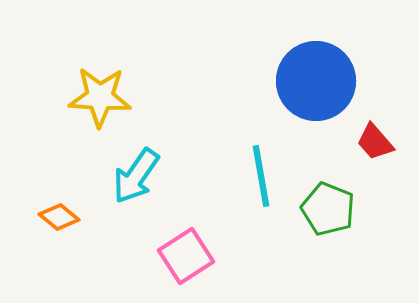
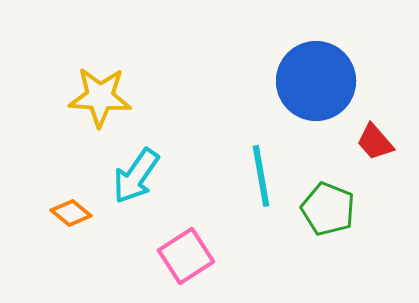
orange diamond: moved 12 px right, 4 px up
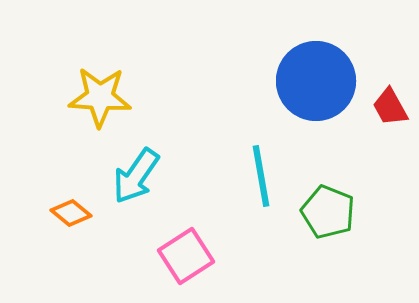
red trapezoid: moved 15 px right, 35 px up; rotated 12 degrees clockwise
green pentagon: moved 3 px down
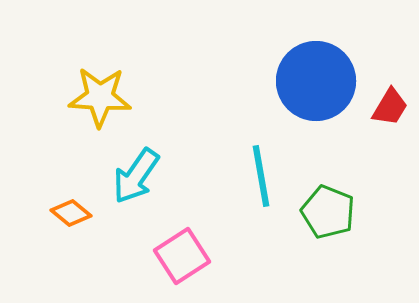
red trapezoid: rotated 120 degrees counterclockwise
pink square: moved 4 px left
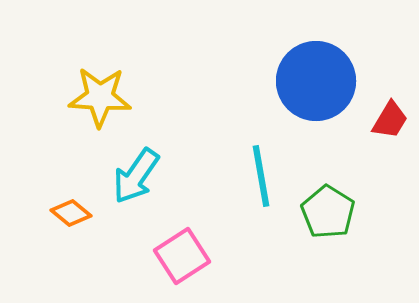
red trapezoid: moved 13 px down
green pentagon: rotated 10 degrees clockwise
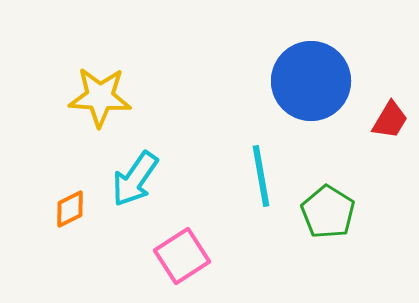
blue circle: moved 5 px left
cyan arrow: moved 1 px left, 3 px down
orange diamond: moved 1 px left, 4 px up; rotated 66 degrees counterclockwise
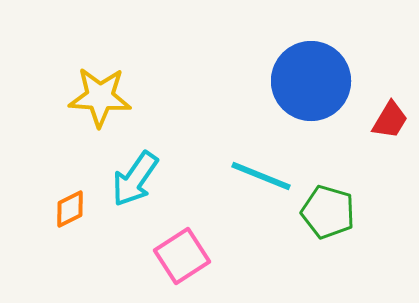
cyan line: rotated 58 degrees counterclockwise
green pentagon: rotated 16 degrees counterclockwise
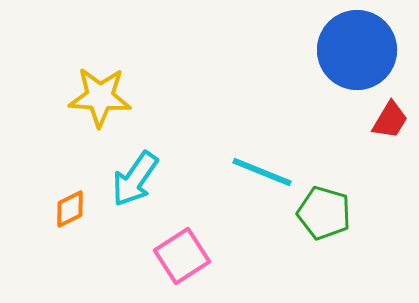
blue circle: moved 46 px right, 31 px up
cyan line: moved 1 px right, 4 px up
green pentagon: moved 4 px left, 1 px down
